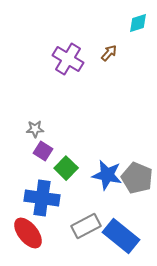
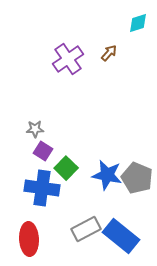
purple cross: rotated 24 degrees clockwise
blue cross: moved 10 px up
gray rectangle: moved 3 px down
red ellipse: moved 1 px right, 6 px down; rotated 36 degrees clockwise
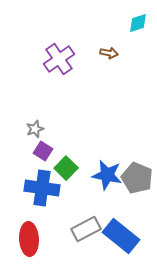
brown arrow: rotated 60 degrees clockwise
purple cross: moved 9 px left
gray star: rotated 18 degrees counterclockwise
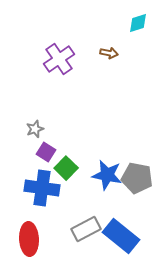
purple square: moved 3 px right, 1 px down
gray pentagon: rotated 12 degrees counterclockwise
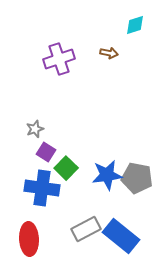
cyan diamond: moved 3 px left, 2 px down
purple cross: rotated 16 degrees clockwise
blue star: rotated 20 degrees counterclockwise
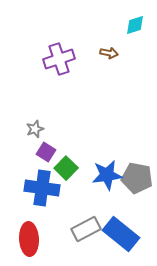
blue rectangle: moved 2 px up
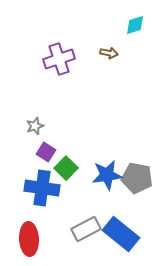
gray star: moved 3 px up
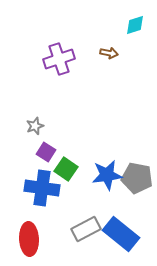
green square: moved 1 px down; rotated 10 degrees counterclockwise
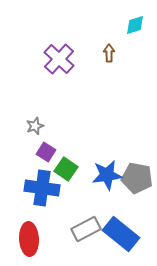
brown arrow: rotated 102 degrees counterclockwise
purple cross: rotated 28 degrees counterclockwise
